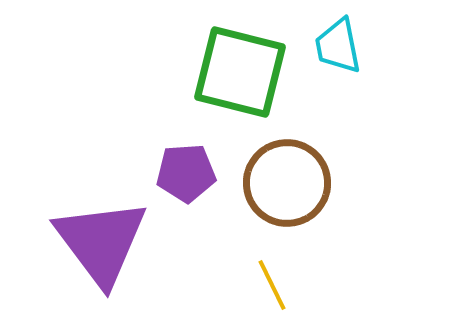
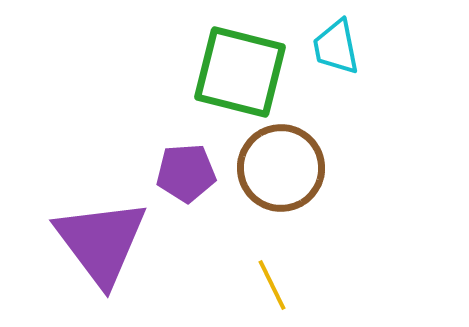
cyan trapezoid: moved 2 px left, 1 px down
brown circle: moved 6 px left, 15 px up
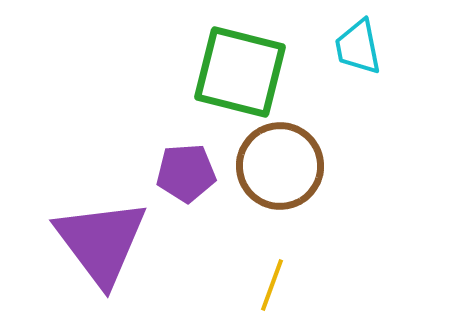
cyan trapezoid: moved 22 px right
brown circle: moved 1 px left, 2 px up
yellow line: rotated 46 degrees clockwise
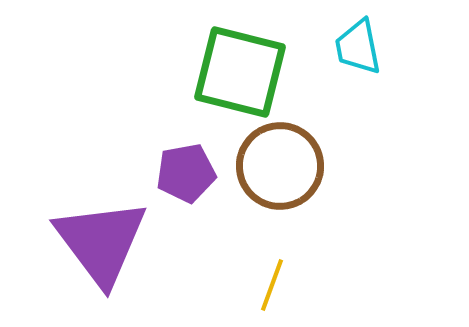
purple pentagon: rotated 6 degrees counterclockwise
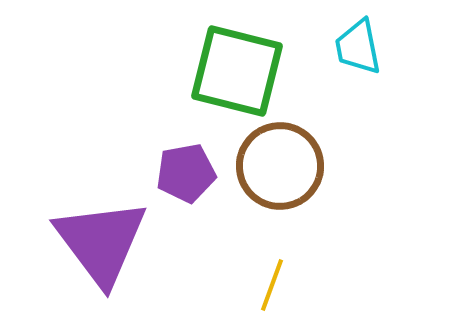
green square: moved 3 px left, 1 px up
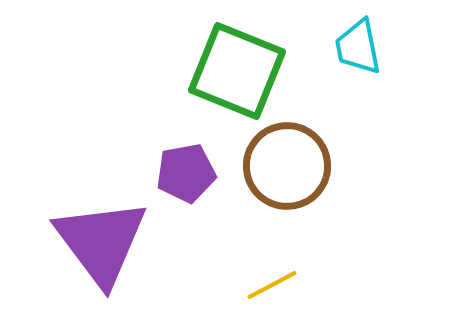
green square: rotated 8 degrees clockwise
brown circle: moved 7 px right
yellow line: rotated 42 degrees clockwise
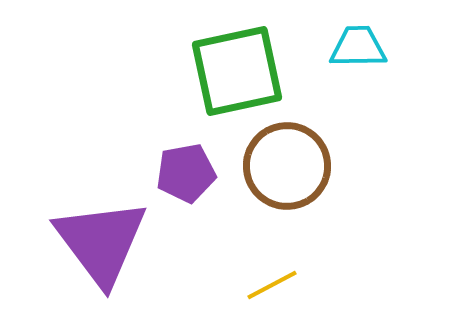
cyan trapezoid: rotated 100 degrees clockwise
green square: rotated 34 degrees counterclockwise
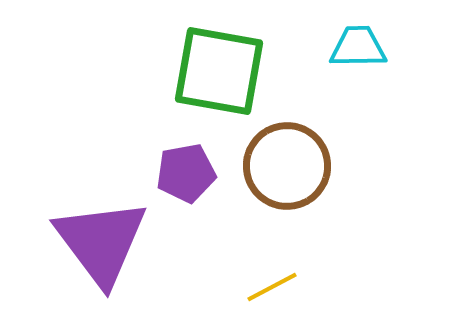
green square: moved 18 px left; rotated 22 degrees clockwise
yellow line: moved 2 px down
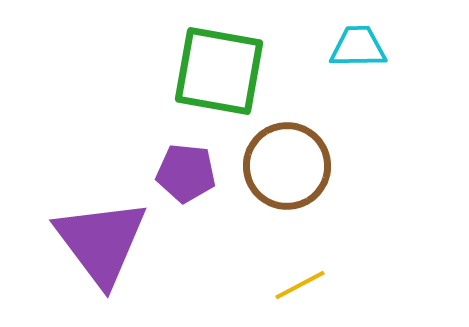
purple pentagon: rotated 16 degrees clockwise
yellow line: moved 28 px right, 2 px up
